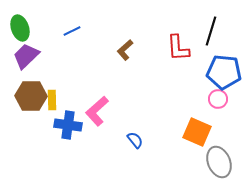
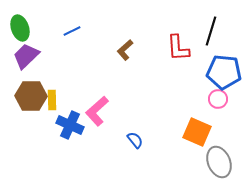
blue cross: moved 2 px right; rotated 16 degrees clockwise
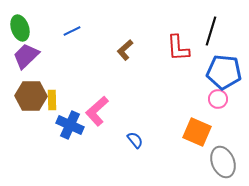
gray ellipse: moved 4 px right
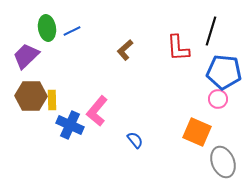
green ellipse: moved 27 px right; rotated 10 degrees clockwise
pink L-shape: rotated 8 degrees counterclockwise
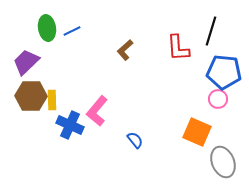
purple trapezoid: moved 6 px down
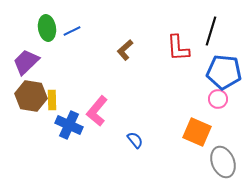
brown hexagon: rotated 8 degrees clockwise
blue cross: moved 1 px left
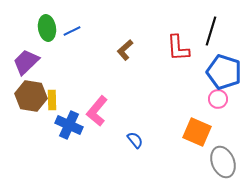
blue pentagon: rotated 12 degrees clockwise
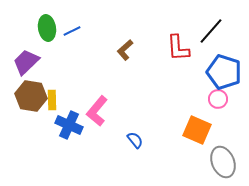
black line: rotated 24 degrees clockwise
orange square: moved 2 px up
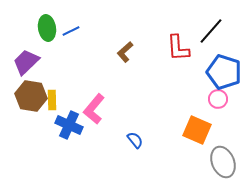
blue line: moved 1 px left
brown L-shape: moved 2 px down
pink L-shape: moved 3 px left, 2 px up
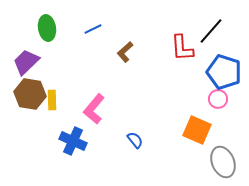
blue line: moved 22 px right, 2 px up
red L-shape: moved 4 px right
brown hexagon: moved 1 px left, 2 px up
blue cross: moved 4 px right, 16 px down
